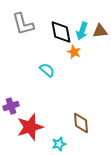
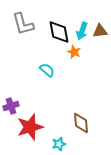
black diamond: moved 2 px left
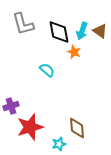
brown triangle: rotated 42 degrees clockwise
brown diamond: moved 4 px left, 5 px down
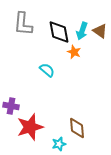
gray L-shape: rotated 20 degrees clockwise
purple cross: rotated 28 degrees clockwise
